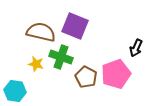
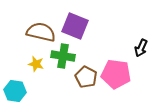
black arrow: moved 5 px right
green cross: moved 2 px right, 1 px up; rotated 10 degrees counterclockwise
pink pentagon: rotated 28 degrees clockwise
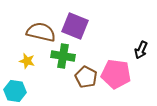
black arrow: moved 2 px down
yellow star: moved 9 px left, 3 px up
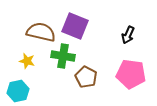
black arrow: moved 13 px left, 15 px up
pink pentagon: moved 15 px right
cyan hexagon: moved 3 px right; rotated 20 degrees counterclockwise
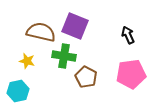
black arrow: rotated 132 degrees clockwise
green cross: moved 1 px right
pink pentagon: rotated 16 degrees counterclockwise
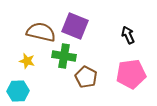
cyan hexagon: rotated 10 degrees clockwise
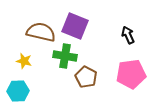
green cross: moved 1 px right
yellow star: moved 3 px left
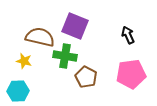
brown semicircle: moved 1 px left, 5 px down
